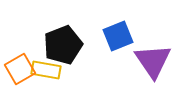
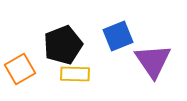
yellow rectangle: moved 29 px right, 4 px down; rotated 8 degrees counterclockwise
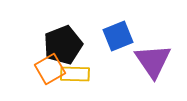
orange square: moved 30 px right
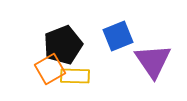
yellow rectangle: moved 2 px down
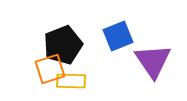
orange square: rotated 12 degrees clockwise
yellow rectangle: moved 4 px left, 5 px down
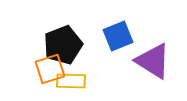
purple triangle: rotated 24 degrees counterclockwise
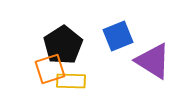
black pentagon: rotated 12 degrees counterclockwise
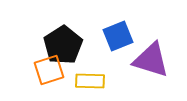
purple triangle: moved 2 px left, 1 px up; rotated 15 degrees counterclockwise
orange square: moved 1 px left, 1 px down
yellow rectangle: moved 19 px right
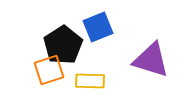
blue square: moved 20 px left, 9 px up
